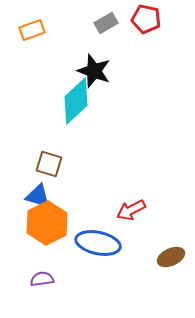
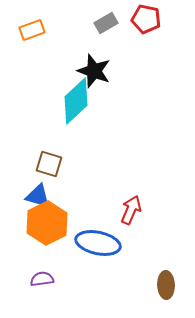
red arrow: rotated 140 degrees clockwise
brown ellipse: moved 5 px left, 28 px down; rotated 68 degrees counterclockwise
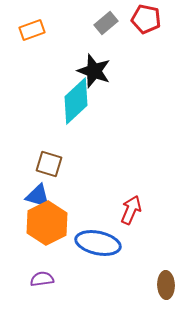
gray rectangle: rotated 10 degrees counterclockwise
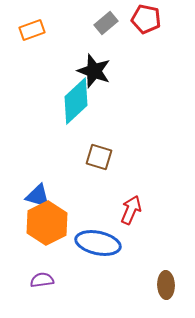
brown square: moved 50 px right, 7 px up
purple semicircle: moved 1 px down
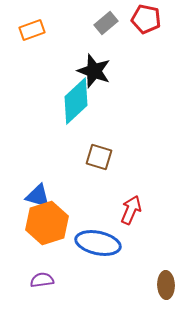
orange hexagon: rotated 9 degrees clockwise
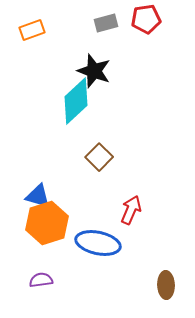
red pentagon: rotated 20 degrees counterclockwise
gray rectangle: rotated 25 degrees clockwise
brown square: rotated 28 degrees clockwise
purple semicircle: moved 1 px left
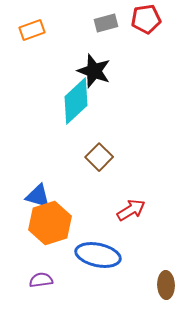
red arrow: rotated 36 degrees clockwise
orange hexagon: moved 3 px right
blue ellipse: moved 12 px down
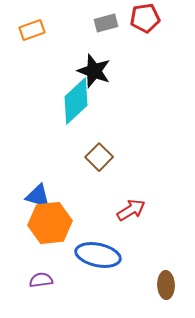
red pentagon: moved 1 px left, 1 px up
orange hexagon: rotated 12 degrees clockwise
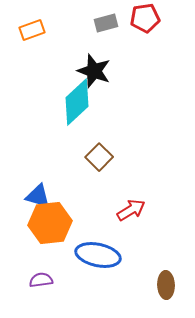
cyan diamond: moved 1 px right, 1 px down
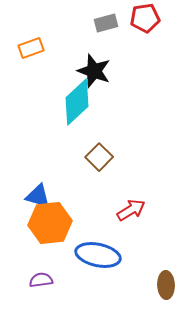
orange rectangle: moved 1 px left, 18 px down
